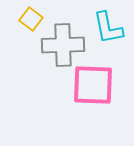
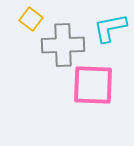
cyan L-shape: moved 2 px right; rotated 90 degrees clockwise
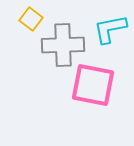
cyan L-shape: moved 1 px down
pink square: rotated 9 degrees clockwise
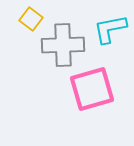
pink square: moved 1 px left, 4 px down; rotated 27 degrees counterclockwise
